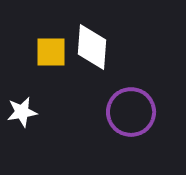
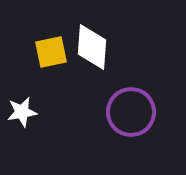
yellow square: rotated 12 degrees counterclockwise
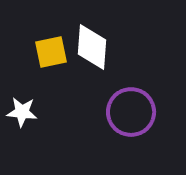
white star: rotated 16 degrees clockwise
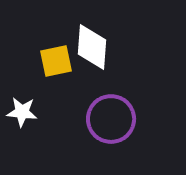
yellow square: moved 5 px right, 9 px down
purple circle: moved 20 px left, 7 px down
